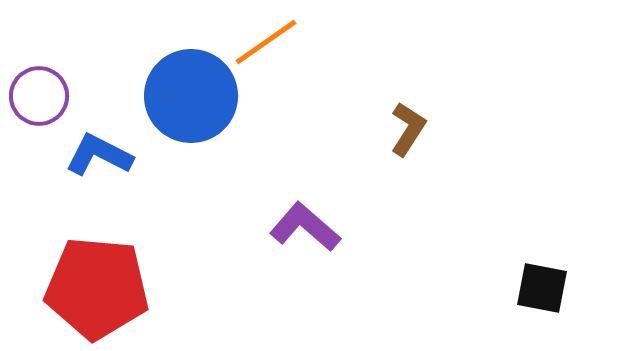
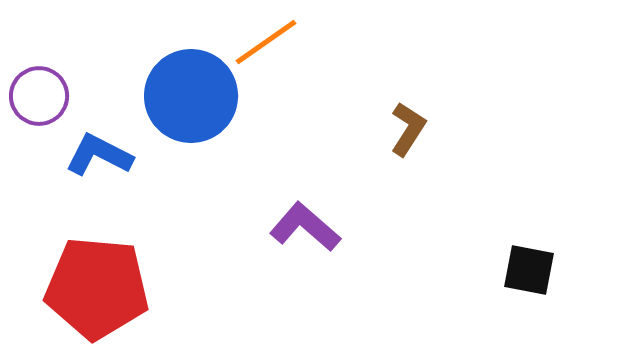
black square: moved 13 px left, 18 px up
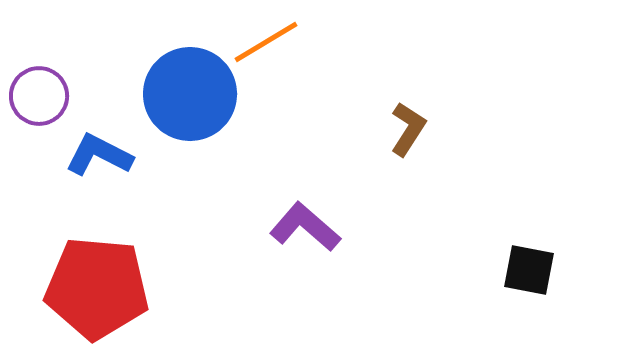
orange line: rotated 4 degrees clockwise
blue circle: moved 1 px left, 2 px up
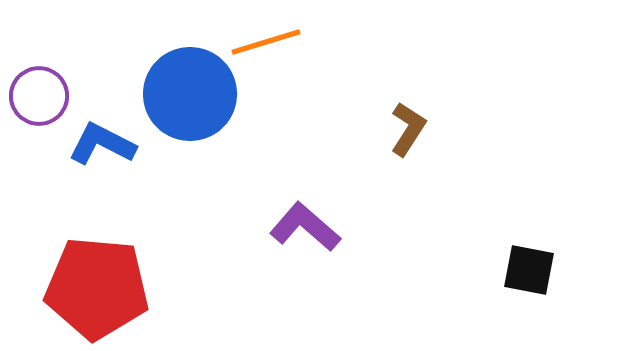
orange line: rotated 14 degrees clockwise
blue L-shape: moved 3 px right, 11 px up
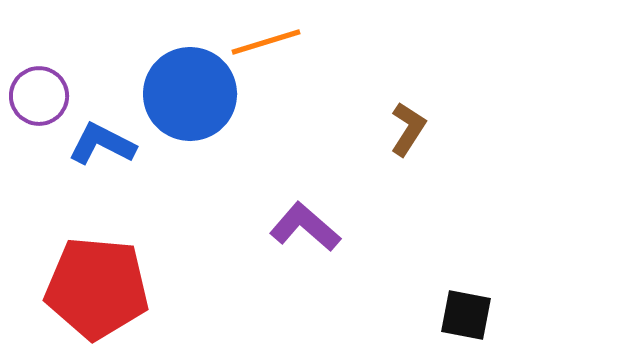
black square: moved 63 px left, 45 px down
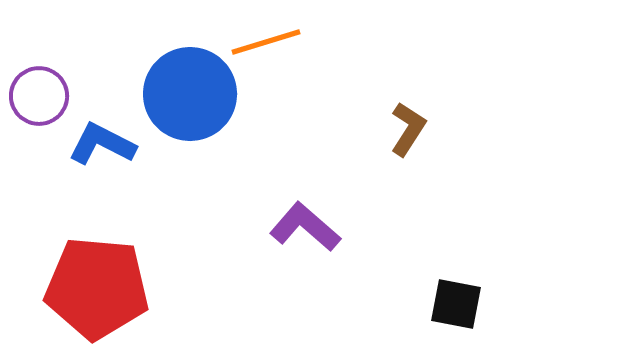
black square: moved 10 px left, 11 px up
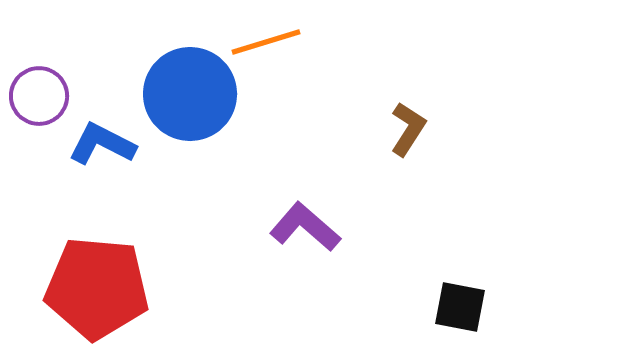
black square: moved 4 px right, 3 px down
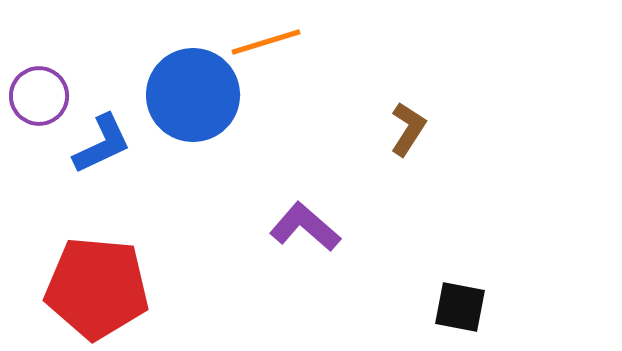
blue circle: moved 3 px right, 1 px down
blue L-shape: rotated 128 degrees clockwise
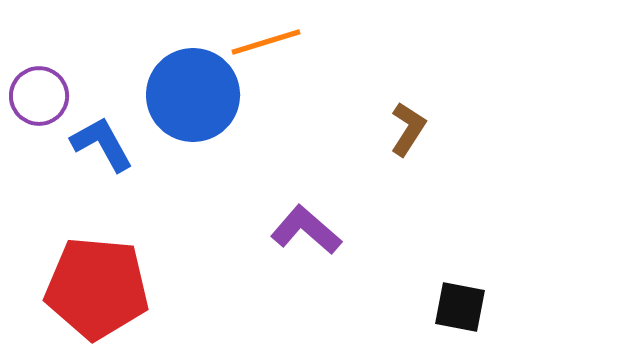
blue L-shape: rotated 94 degrees counterclockwise
purple L-shape: moved 1 px right, 3 px down
